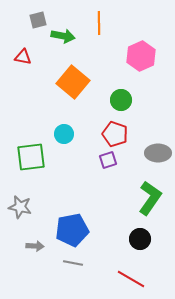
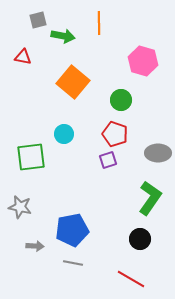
pink hexagon: moved 2 px right, 5 px down; rotated 20 degrees counterclockwise
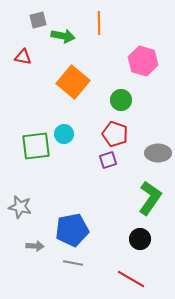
green square: moved 5 px right, 11 px up
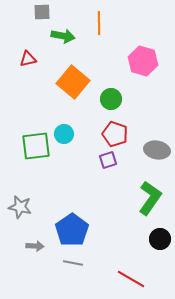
gray square: moved 4 px right, 8 px up; rotated 12 degrees clockwise
red triangle: moved 5 px right, 2 px down; rotated 24 degrees counterclockwise
green circle: moved 10 px left, 1 px up
gray ellipse: moved 1 px left, 3 px up; rotated 10 degrees clockwise
blue pentagon: rotated 24 degrees counterclockwise
black circle: moved 20 px right
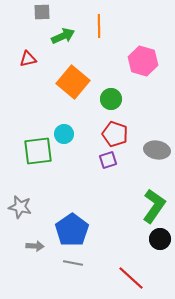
orange line: moved 3 px down
green arrow: rotated 35 degrees counterclockwise
green square: moved 2 px right, 5 px down
green L-shape: moved 4 px right, 8 px down
red line: moved 1 px up; rotated 12 degrees clockwise
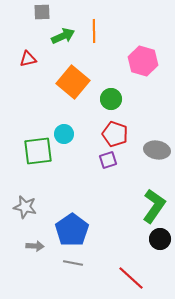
orange line: moved 5 px left, 5 px down
gray star: moved 5 px right
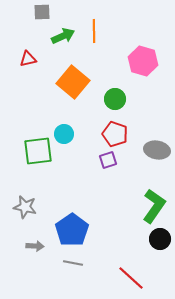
green circle: moved 4 px right
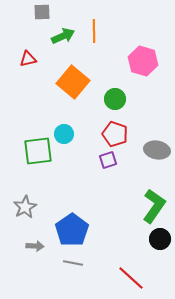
gray star: rotated 30 degrees clockwise
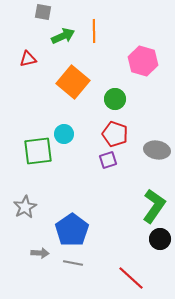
gray square: moved 1 px right; rotated 12 degrees clockwise
gray arrow: moved 5 px right, 7 px down
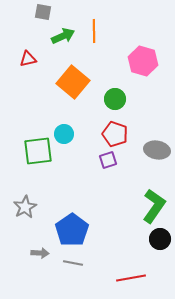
red line: rotated 52 degrees counterclockwise
